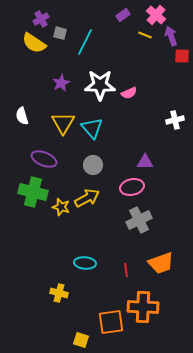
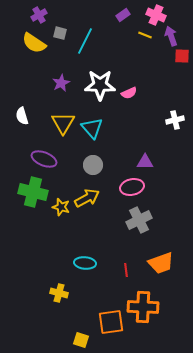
pink cross: rotated 18 degrees counterclockwise
purple cross: moved 2 px left, 4 px up
cyan line: moved 1 px up
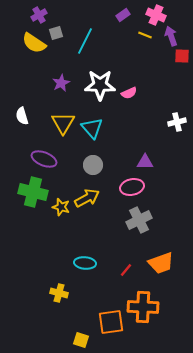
gray square: moved 4 px left; rotated 32 degrees counterclockwise
white cross: moved 2 px right, 2 px down
red line: rotated 48 degrees clockwise
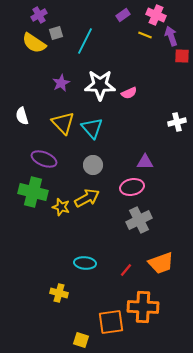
yellow triangle: rotated 15 degrees counterclockwise
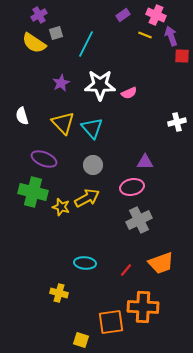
cyan line: moved 1 px right, 3 px down
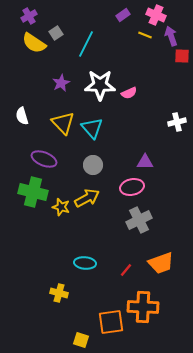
purple cross: moved 10 px left, 1 px down
gray square: rotated 16 degrees counterclockwise
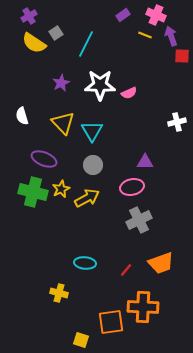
cyan triangle: moved 3 px down; rotated 10 degrees clockwise
yellow star: moved 18 px up; rotated 30 degrees clockwise
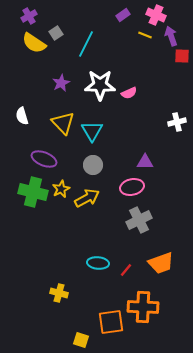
cyan ellipse: moved 13 px right
